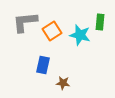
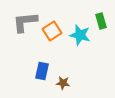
green rectangle: moved 1 px right, 1 px up; rotated 21 degrees counterclockwise
blue rectangle: moved 1 px left, 6 px down
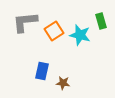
orange square: moved 2 px right
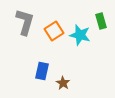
gray L-shape: rotated 112 degrees clockwise
brown star: rotated 24 degrees clockwise
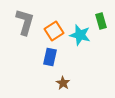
blue rectangle: moved 8 px right, 14 px up
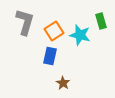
blue rectangle: moved 1 px up
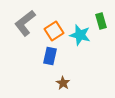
gray L-shape: moved 1 px down; rotated 144 degrees counterclockwise
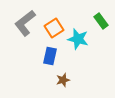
green rectangle: rotated 21 degrees counterclockwise
orange square: moved 3 px up
cyan star: moved 2 px left, 4 px down
brown star: moved 3 px up; rotated 24 degrees clockwise
